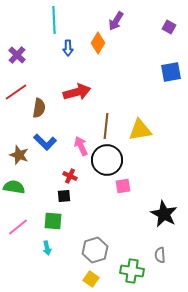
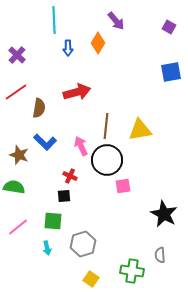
purple arrow: rotated 72 degrees counterclockwise
gray hexagon: moved 12 px left, 6 px up
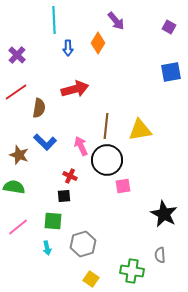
red arrow: moved 2 px left, 3 px up
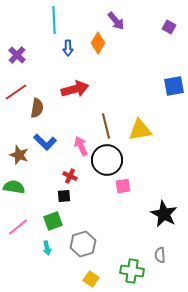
blue square: moved 3 px right, 14 px down
brown semicircle: moved 2 px left
brown line: rotated 20 degrees counterclockwise
green square: rotated 24 degrees counterclockwise
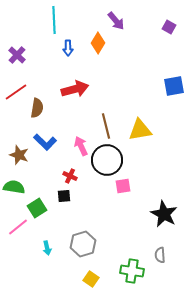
green square: moved 16 px left, 13 px up; rotated 12 degrees counterclockwise
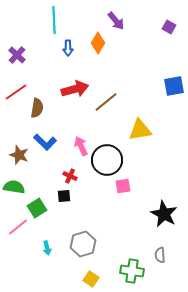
brown line: moved 24 px up; rotated 65 degrees clockwise
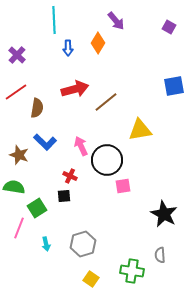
pink line: moved 1 px right, 1 px down; rotated 30 degrees counterclockwise
cyan arrow: moved 1 px left, 4 px up
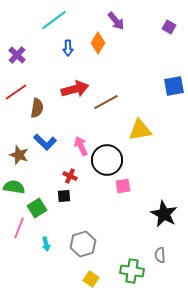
cyan line: rotated 56 degrees clockwise
brown line: rotated 10 degrees clockwise
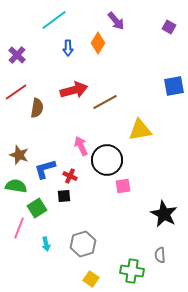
red arrow: moved 1 px left, 1 px down
brown line: moved 1 px left
blue L-shape: moved 27 px down; rotated 120 degrees clockwise
green semicircle: moved 2 px right, 1 px up
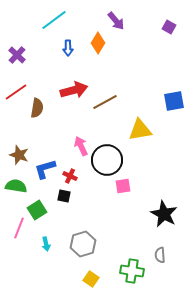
blue square: moved 15 px down
black square: rotated 16 degrees clockwise
green square: moved 2 px down
